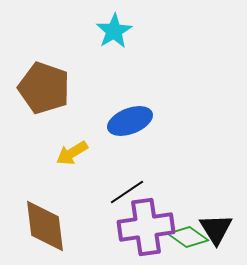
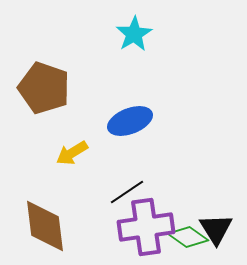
cyan star: moved 20 px right, 3 px down
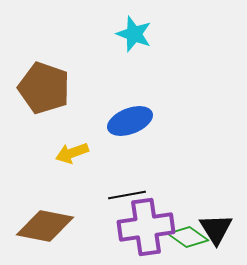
cyan star: rotated 21 degrees counterclockwise
yellow arrow: rotated 12 degrees clockwise
black line: moved 3 px down; rotated 24 degrees clockwise
brown diamond: rotated 72 degrees counterclockwise
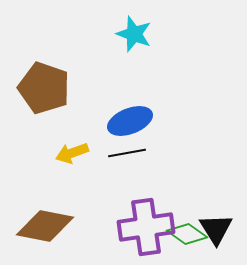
black line: moved 42 px up
green diamond: moved 1 px left, 3 px up
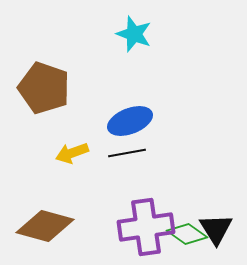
brown diamond: rotated 4 degrees clockwise
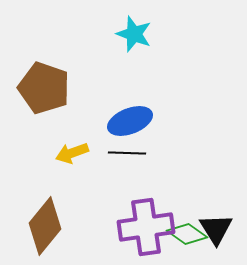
black line: rotated 12 degrees clockwise
brown diamond: rotated 66 degrees counterclockwise
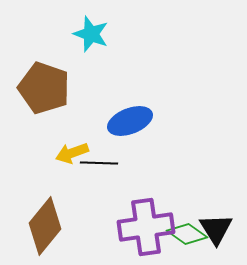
cyan star: moved 43 px left
black line: moved 28 px left, 10 px down
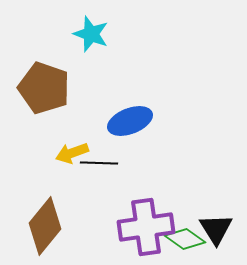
green diamond: moved 2 px left, 5 px down
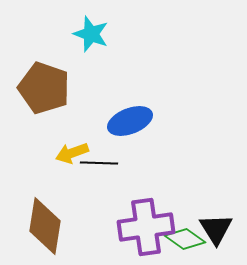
brown diamond: rotated 30 degrees counterclockwise
